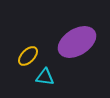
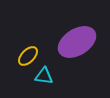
cyan triangle: moved 1 px left, 1 px up
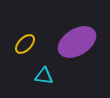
yellow ellipse: moved 3 px left, 12 px up
